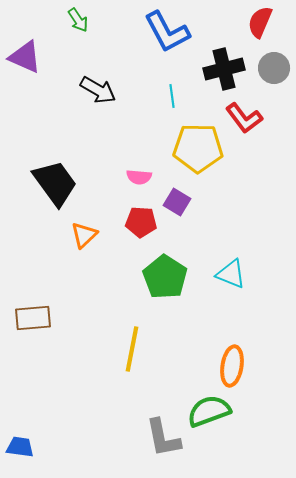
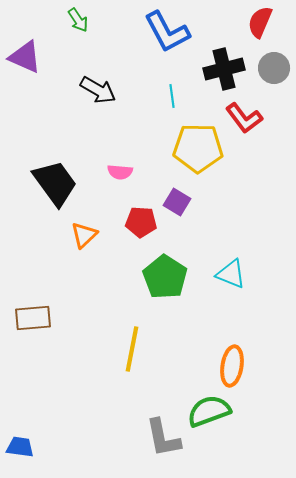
pink semicircle: moved 19 px left, 5 px up
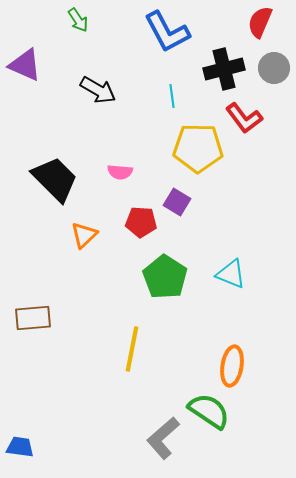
purple triangle: moved 8 px down
black trapezoid: moved 4 px up; rotated 9 degrees counterclockwise
green semicircle: rotated 54 degrees clockwise
gray L-shape: rotated 60 degrees clockwise
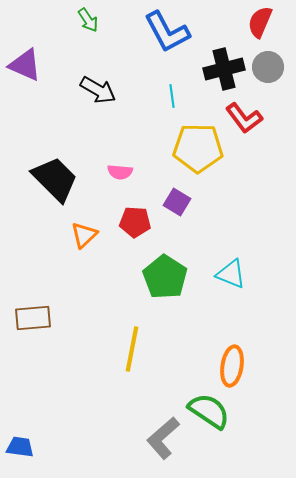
green arrow: moved 10 px right
gray circle: moved 6 px left, 1 px up
red pentagon: moved 6 px left
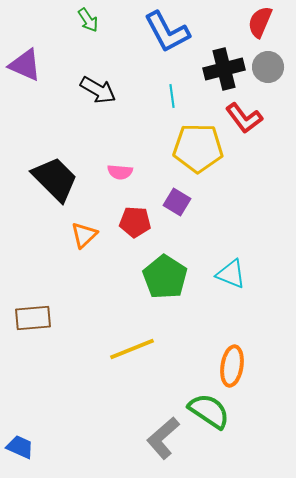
yellow line: rotated 57 degrees clockwise
blue trapezoid: rotated 16 degrees clockwise
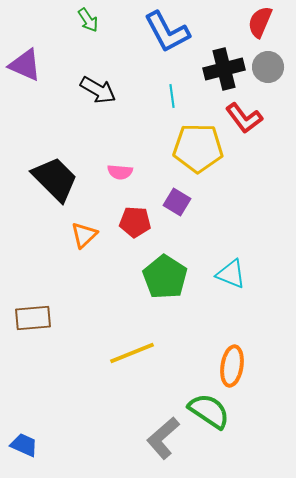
yellow line: moved 4 px down
blue trapezoid: moved 4 px right, 2 px up
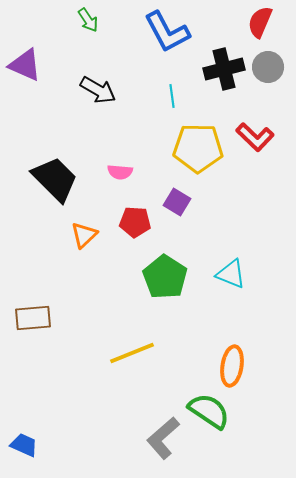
red L-shape: moved 11 px right, 19 px down; rotated 9 degrees counterclockwise
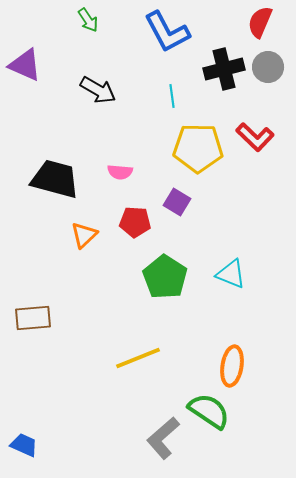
black trapezoid: rotated 30 degrees counterclockwise
yellow line: moved 6 px right, 5 px down
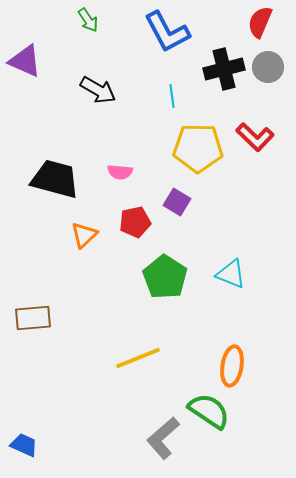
purple triangle: moved 4 px up
red pentagon: rotated 16 degrees counterclockwise
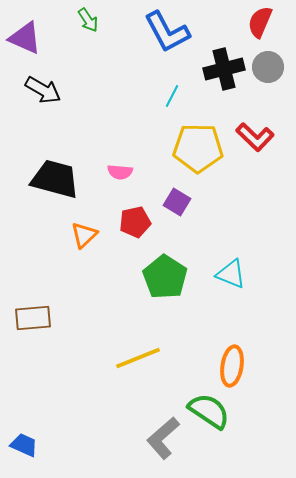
purple triangle: moved 23 px up
black arrow: moved 55 px left
cyan line: rotated 35 degrees clockwise
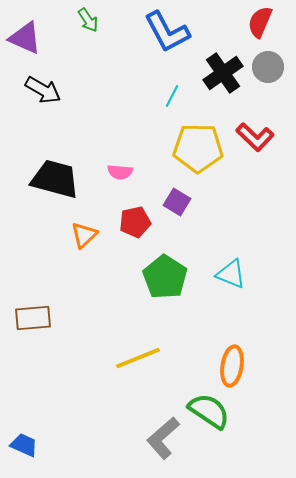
black cross: moved 1 px left, 4 px down; rotated 21 degrees counterclockwise
